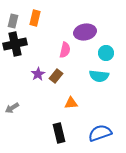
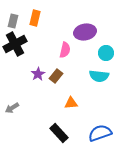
black cross: rotated 15 degrees counterclockwise
black rectangle: rotated 30 degrees counterclockwise
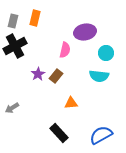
black cross: moved 2 px down
blue semicircle: moved 1 px right, 2 px down; rotated 10 degrees counterclockwise
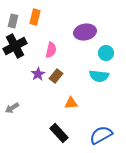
orange rectangle: moved 1 px up
pink semicircle: moved 14 px left
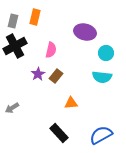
purple ellipse: rotated 25 degrees clockwise
cyan semicircle: moved 3 px right, 1 px down
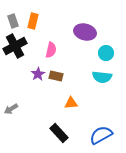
orange rectangle: moved 2 px left, 4 px down
gray rectangle: rotated 32 degrees counterclockwise
brown rectangle: rotated 64 degrees clockwise
gray arrow: moved 1 px left, 1 px down
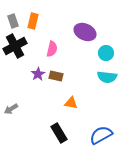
purple ellipse: rotated 10 degrees clockwise
pink semicircle: moved 1 px right, 1 px up
cyan semicircle: moved 5 px right
orange triangle: rotated 16 degrees clockwise
black rectangle: rotated 12 degrees clockwise
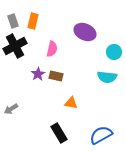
cyan circle: moved 8 px right, 1 px up
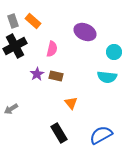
orange rectangle: rotated 63 degrees counterclockwise
purple star: moved 1 px left
orange triangle: rotated 40 degrees clockwise
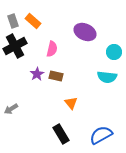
black rectangle: moved 2 px right, 1 px down
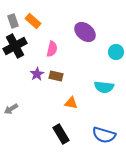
purple ellipse: rotated 15 degrees clockwise
cyan circle: moved 2 px right
cyan semicircle: moved 3 px left, 10 px down
orange triangle: rotated 40 degrees counterclockwise
blue semicircle: moved 3 px right; rotated 135 degrees counterclockwise
